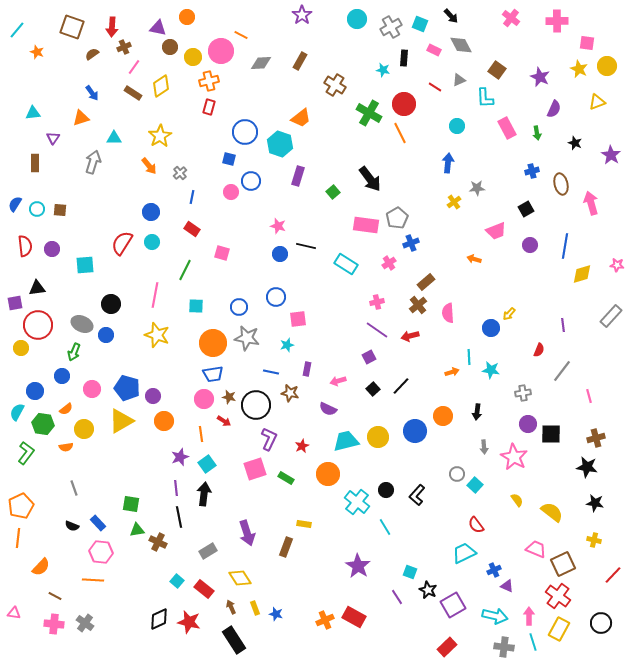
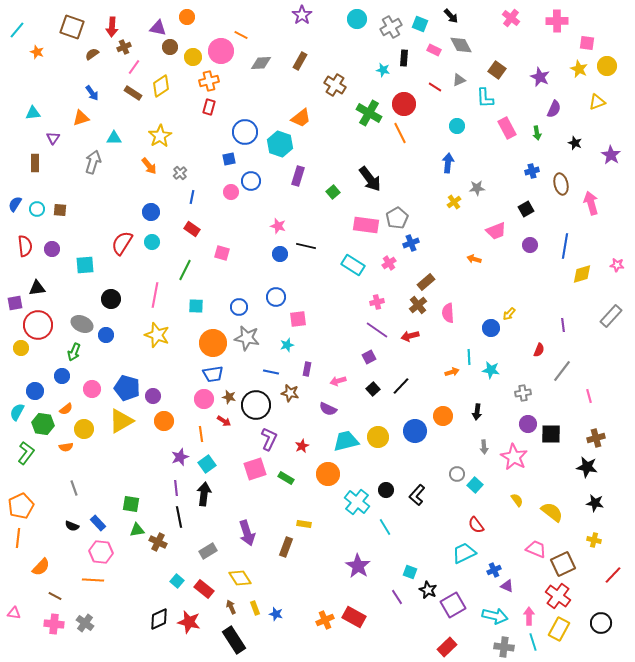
blue square at (229, 159): rotated 24 degrees counterclockwise
cyan rectangle at (346, 264): moved 7 px right, 1 px down
black circle at (111, 304): moved 5 px up
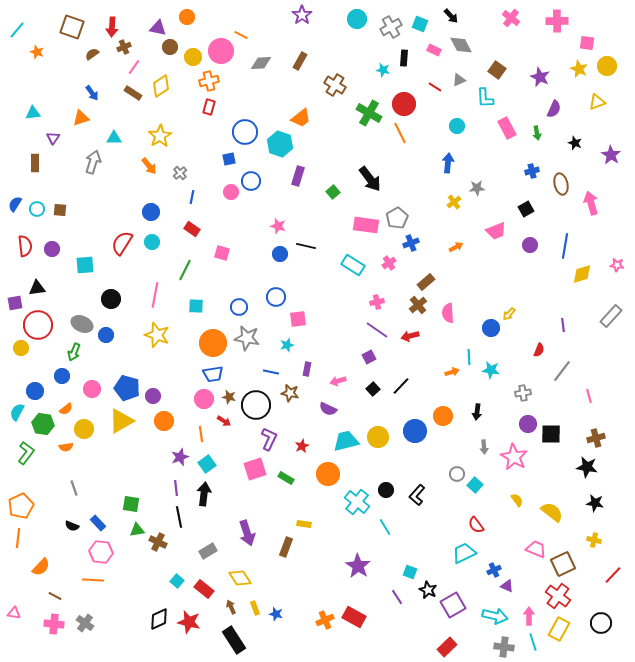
orange arrow at (474, 259): moved 18 px left, 12 px up; rotated 136 degrees clockwise
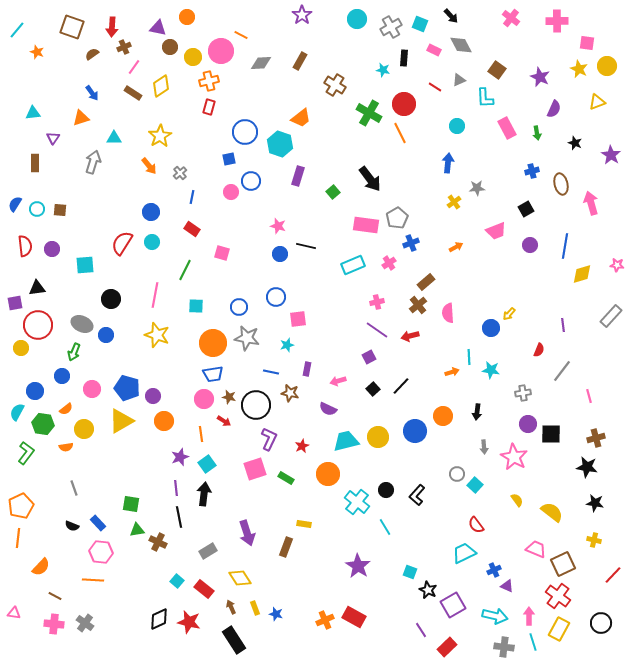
cyan rectangle at (353, 265): rotated 55 degrees counterclockwise
purple line at (397, 597): moved 24 px right, 33 px down
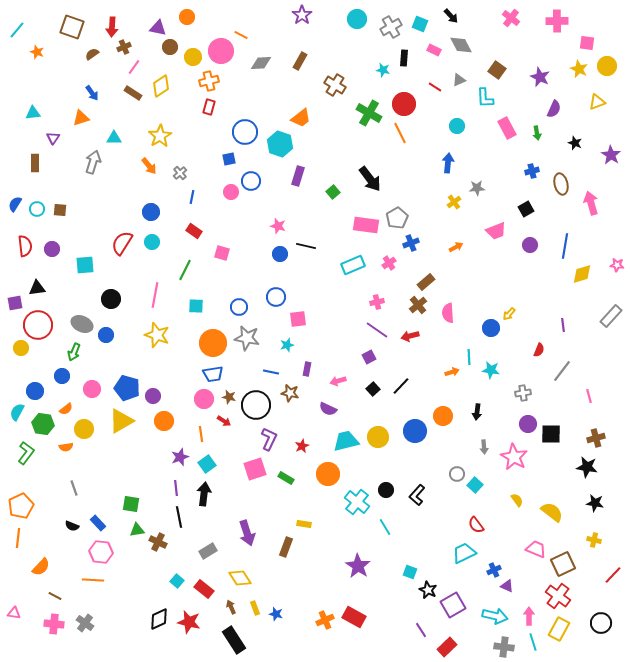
red rectangle at (192, 229): moved 2 px right, 2 px down
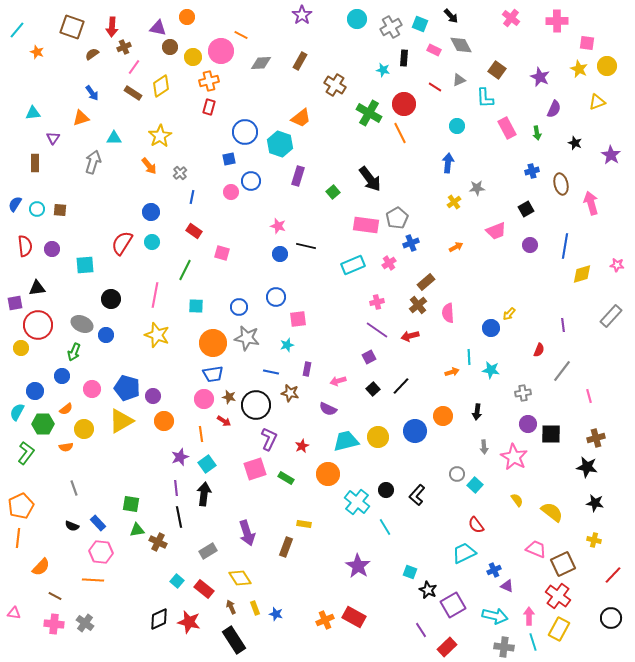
green hexagon at (43, 424): rotated 10 degrees counterclockwise
black circle at (601, 623): moved 10 px right, 5 px up
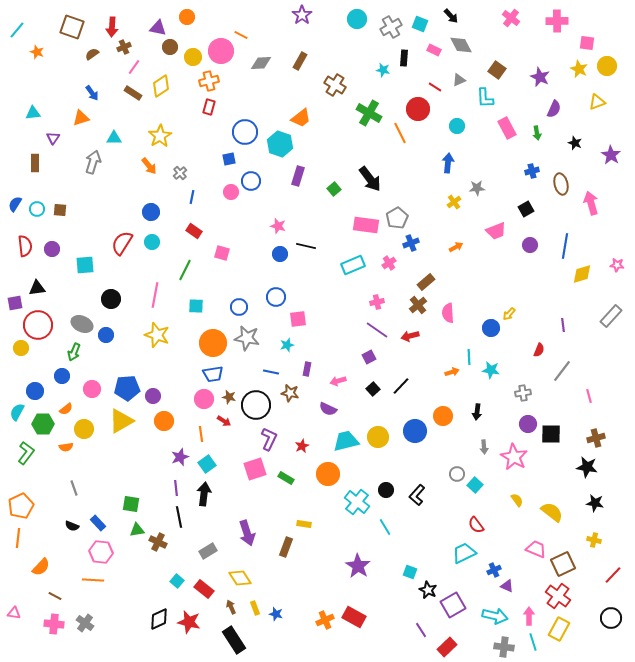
red circle at (404, 104): moved 14 px right, 5 px down
green square at (333, 192): moved 1 px right, 3 px up
blue pentagon at (127, 388): rotated 20 degrees counterclockwise
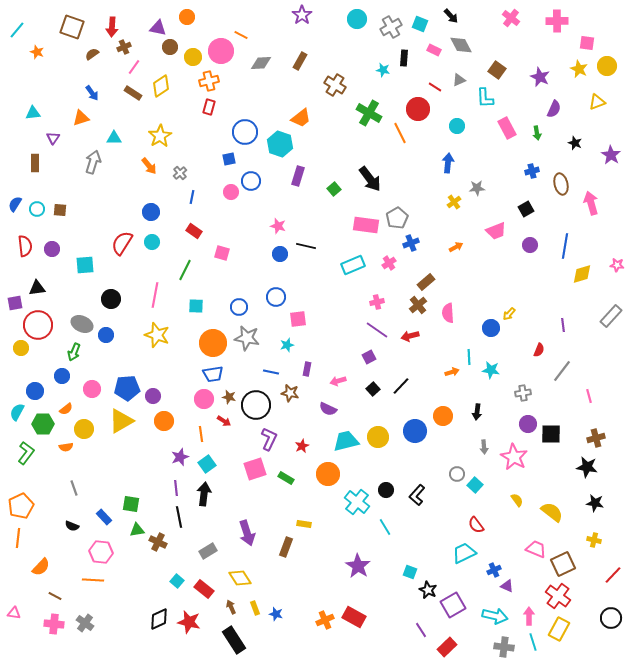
blue rectangle at (98, 523): moved 6 px right, 6 px up
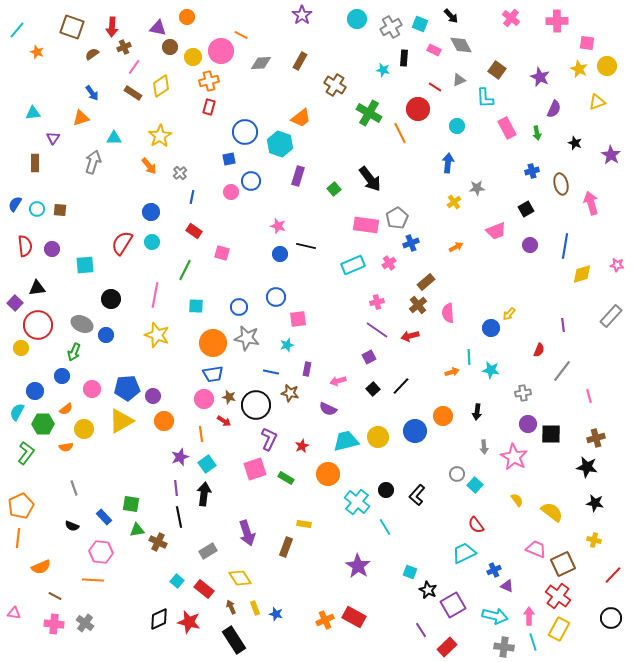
purple square at (15, 303): rotated 35 degrees counterclockwise
orange semicircle at (41, 567): rotated 24 degrees clockwise
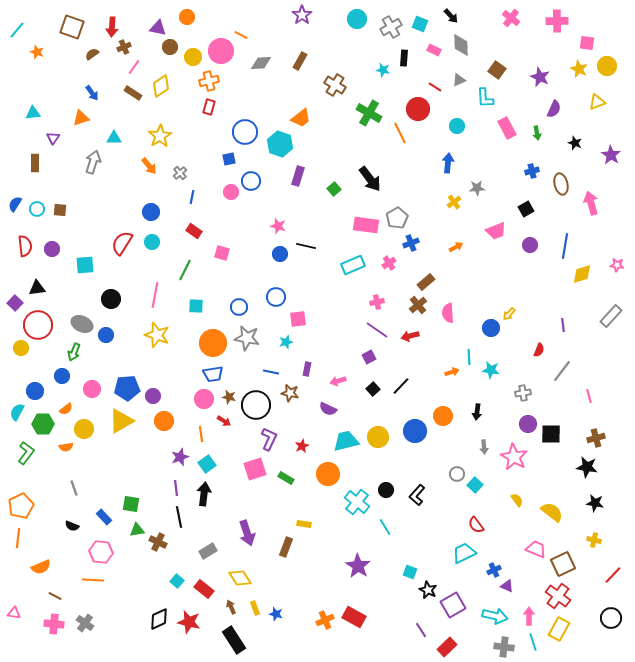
gray diamond at (461, 45): rotated 25 degrees clockwise
cyan star at (287, 345): moved 1 px left, 3 px up
